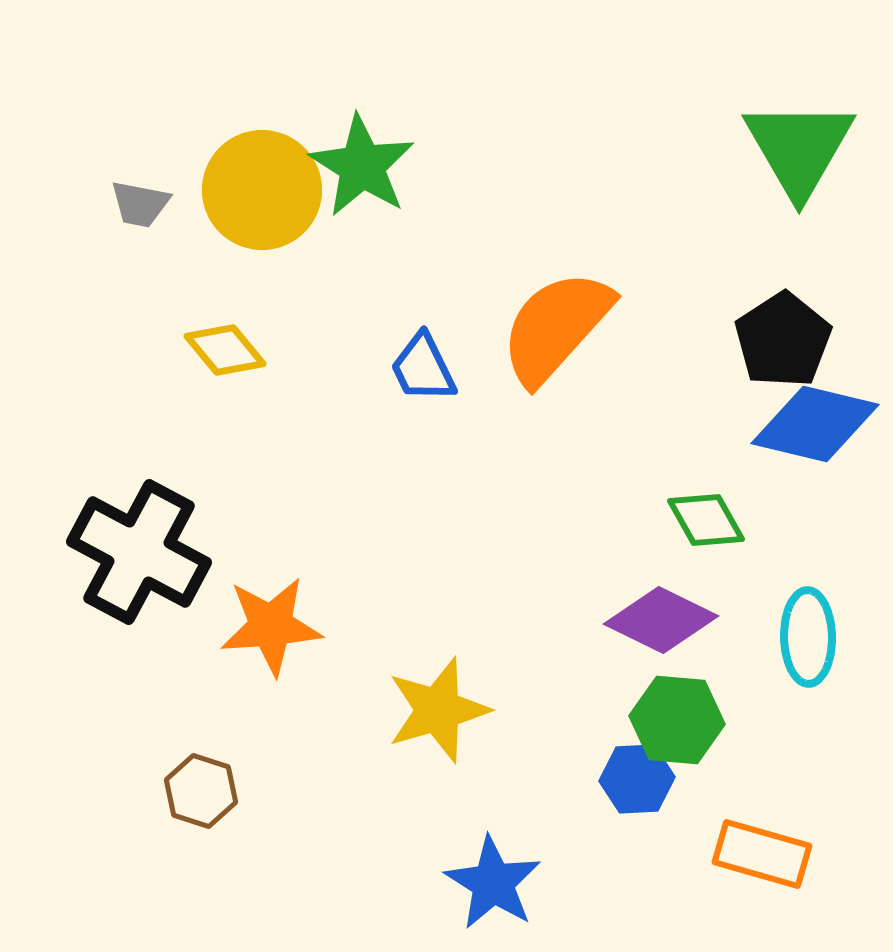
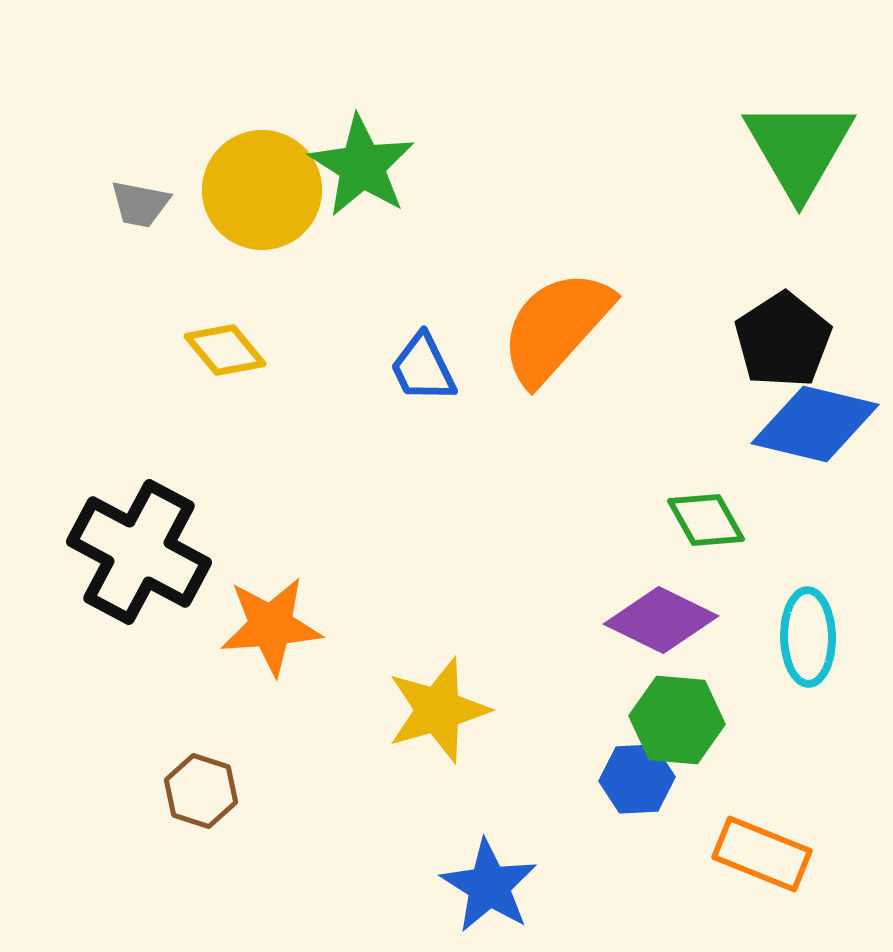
orange rectangle: rotated 6 degrees clockwise
blue star: moved 4 px left, 3 px down
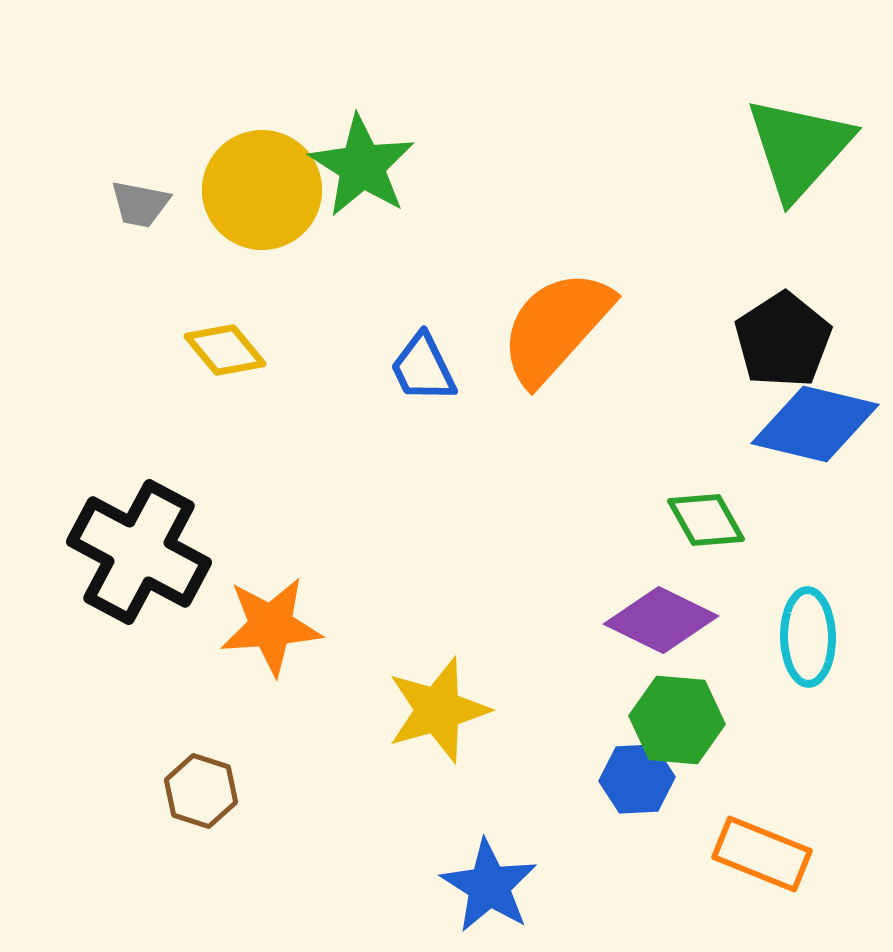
green triangle: rotated 12 degrees clockwise
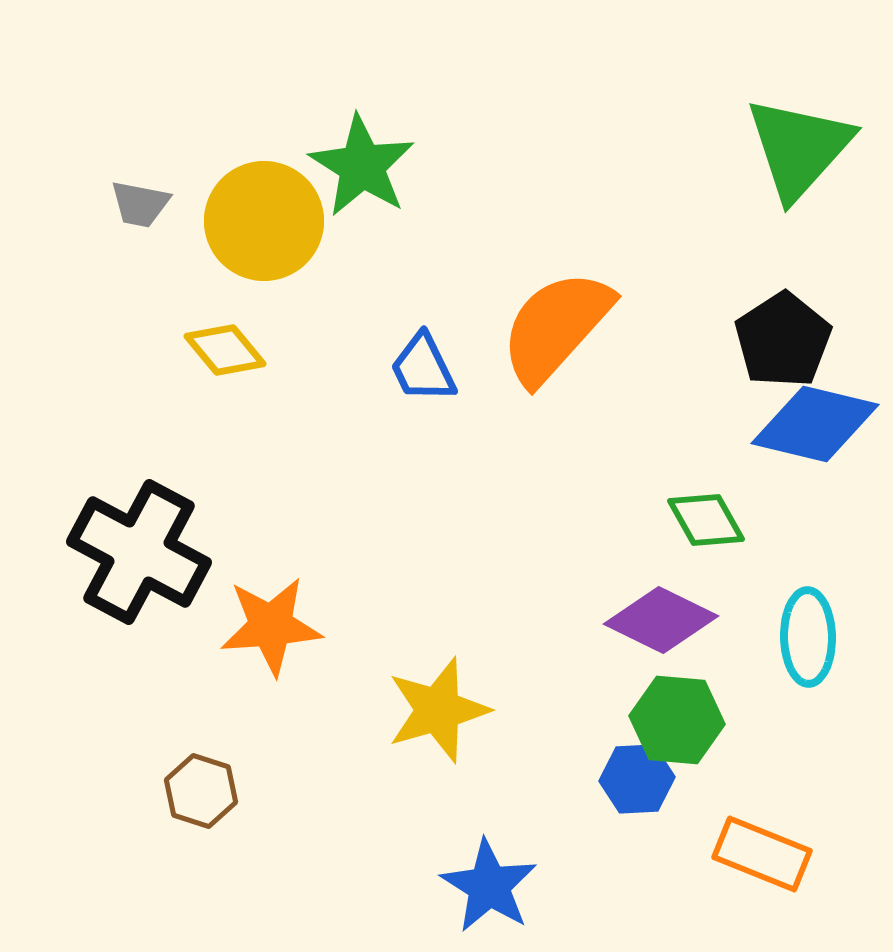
yellow circle: moved 2 px right, 31 px down
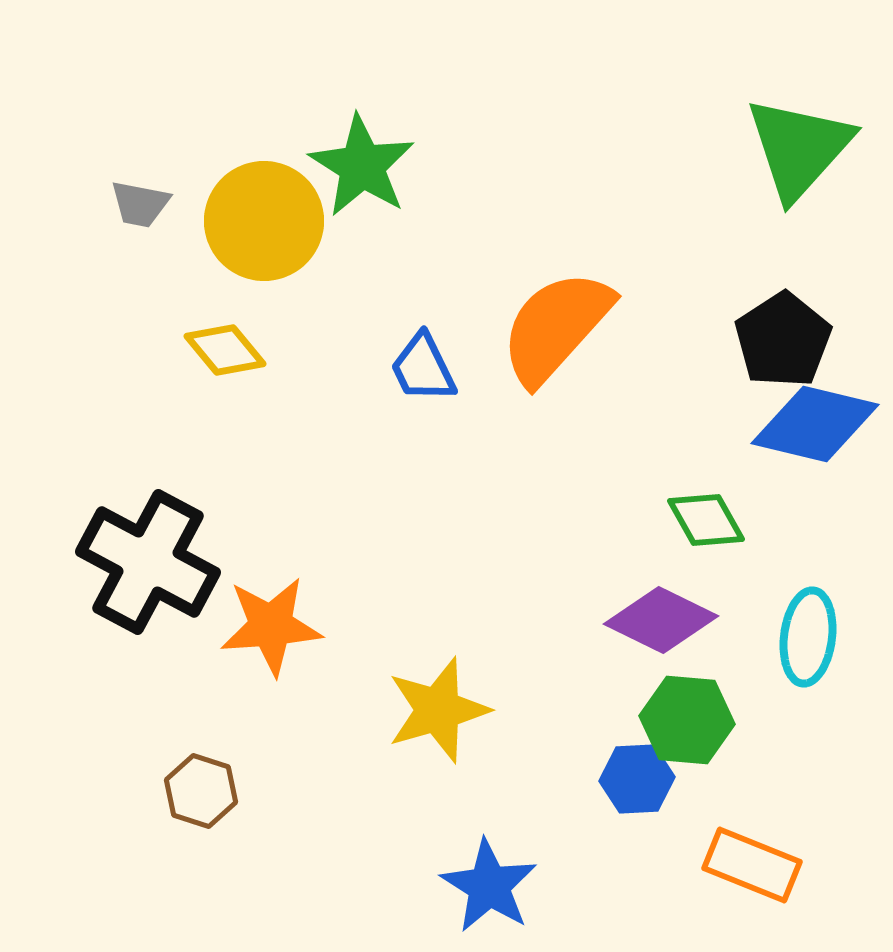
black cross: moved 9 px right, 10 px down
cyan ellipse: rotated 8 degrees clockwise
green hexagon: moved 10 px right
orange rectangle: moved 10 px left, 11 px down
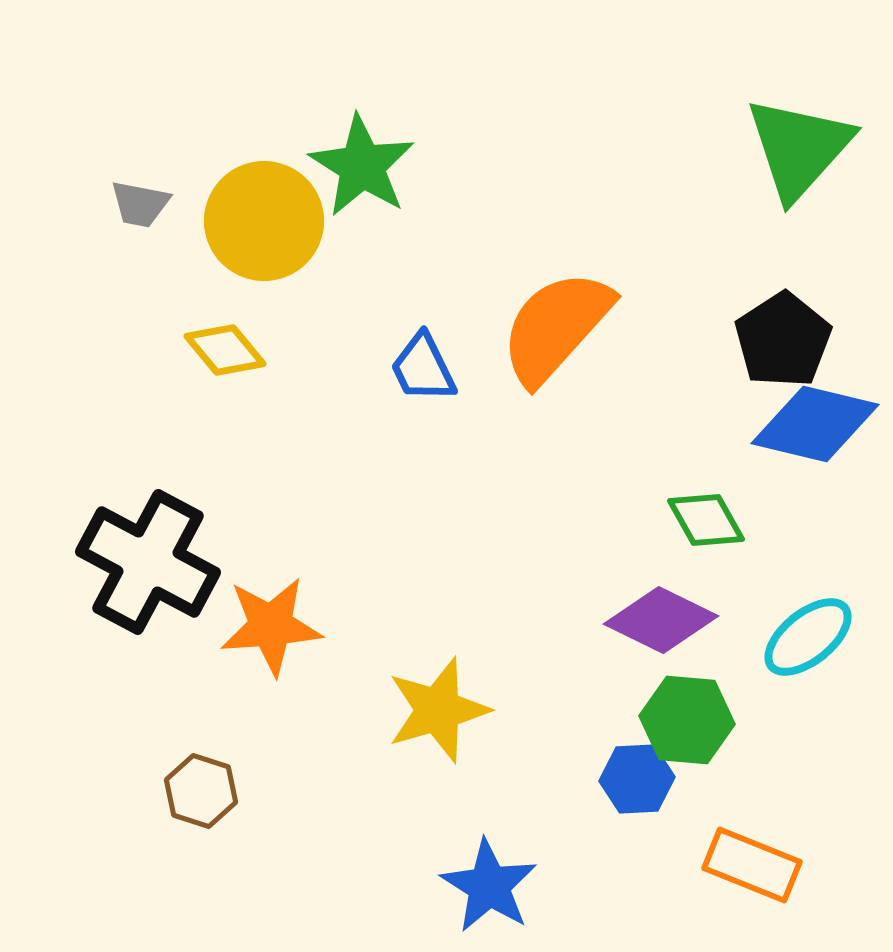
cyan ellipse: rotated 44 degrees clockwise
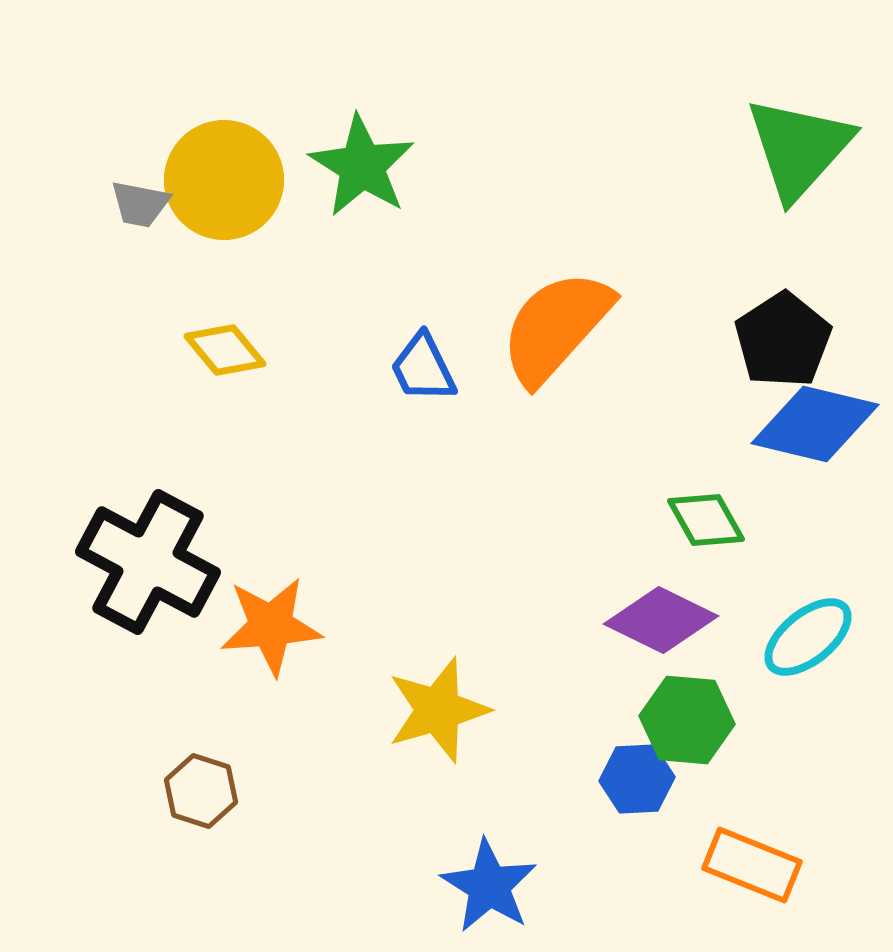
yellow circle: moved 40 px left, 41 px up
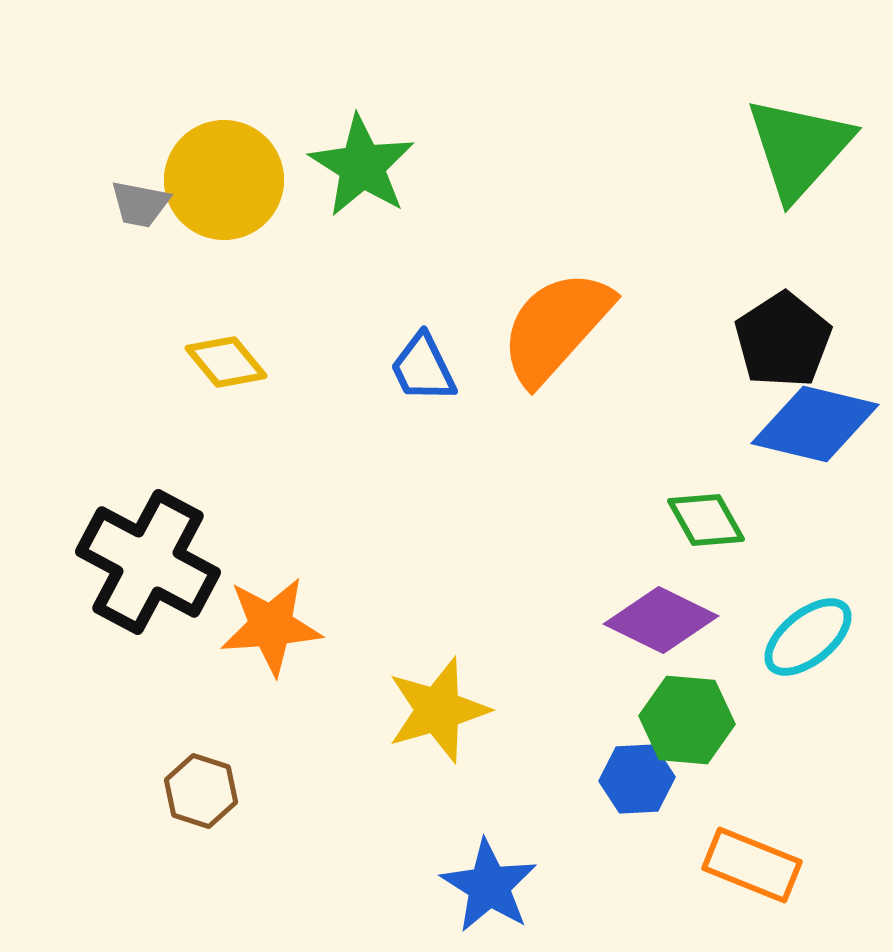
yellow diamond: moved 1 px right, 12 px down
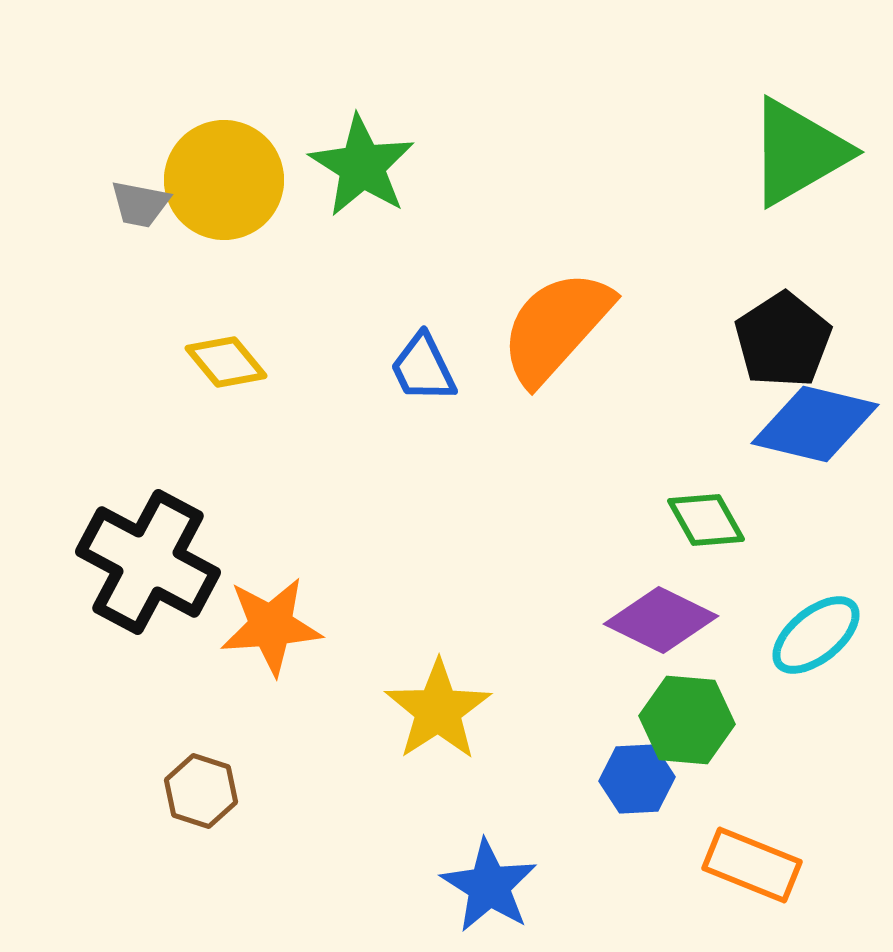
green triangle: moved 1 px left, 4 px down; rotated 18 degrees clockwise
cyan ellipse: moved 8 px right, 2 px up
yellow star: rotated 17 degrees counterclockwise
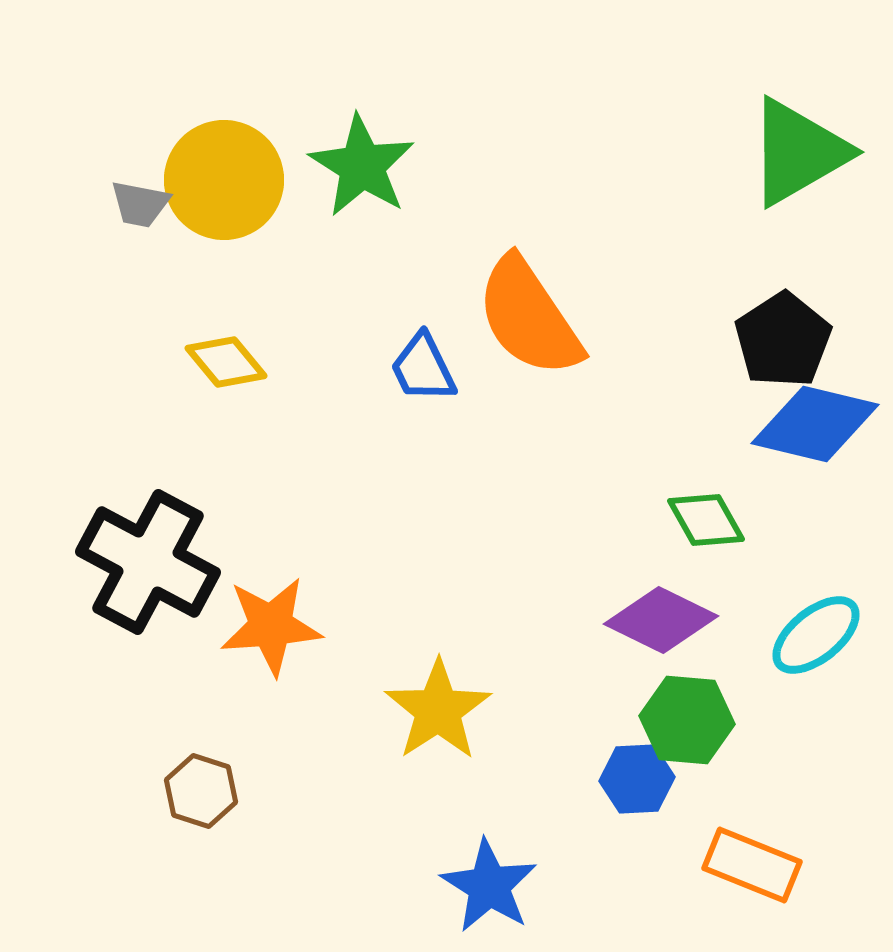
orange semicircle: moved 27 px left, 10 px up; rotated 76 degrees counterclockwise
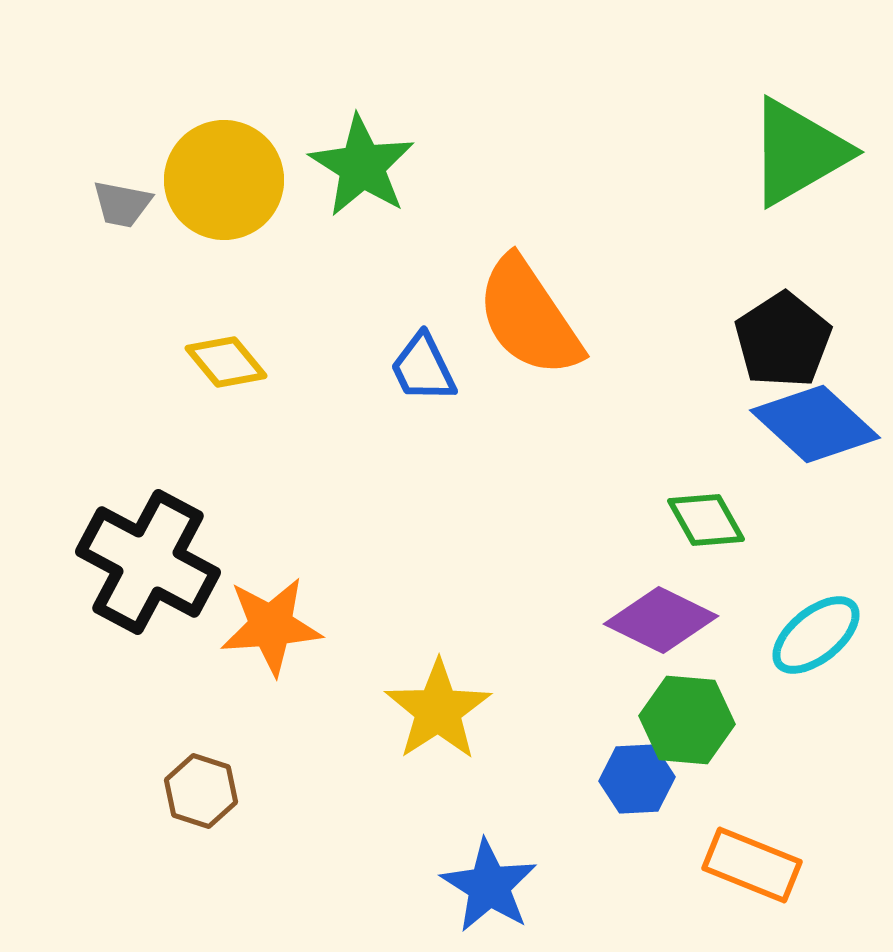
gray trapezoid: moved 18 px left
blue diamond: rotated 29 degrees clockwise
